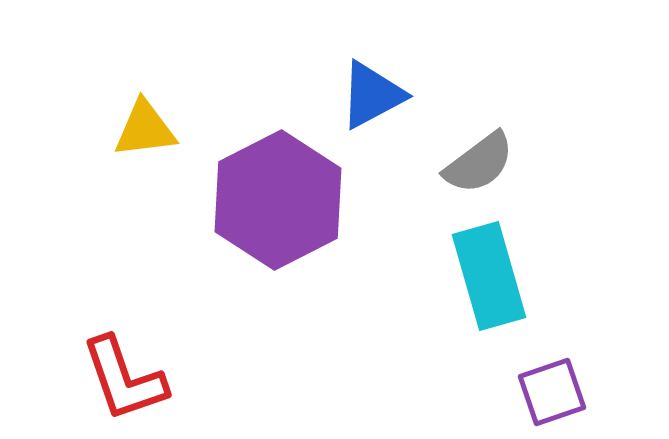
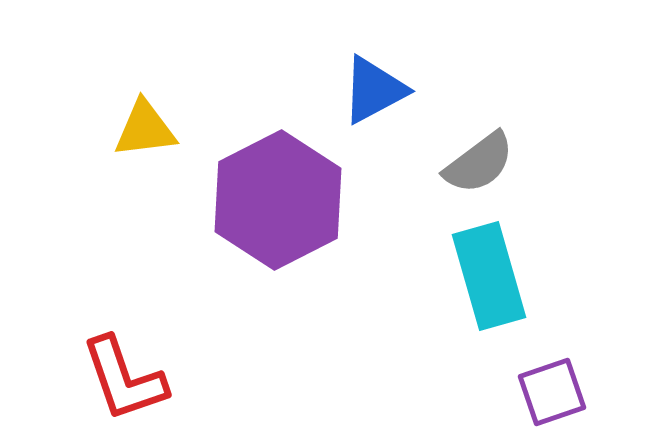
blue triangle: moved 2 px right, 5 px up
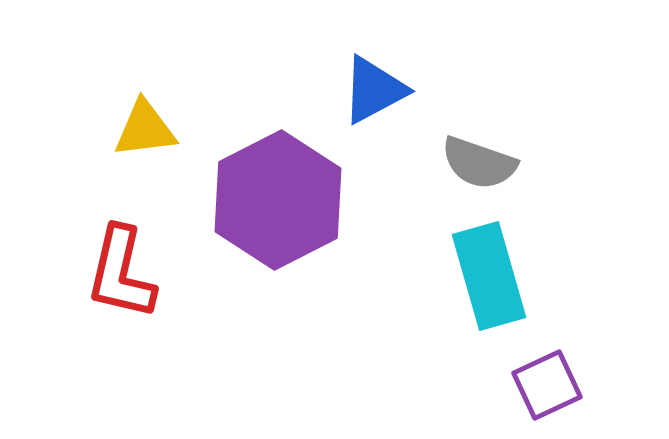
gray semicircle: rotated 56 degrees clockwise
red L-shape: moved 3 px left, 106 px up; rotated 32 degrees clockwise
purple square: moved 5 px left, 7 px up; rotated 6 degrees counterclockwise
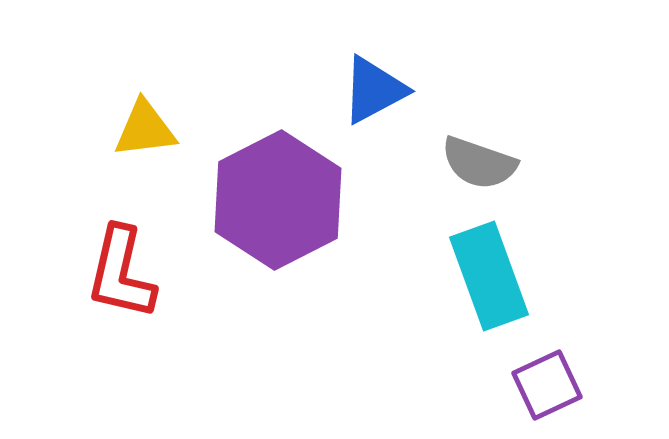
cyan rectangle: rotated 4 degrees counterclockwise
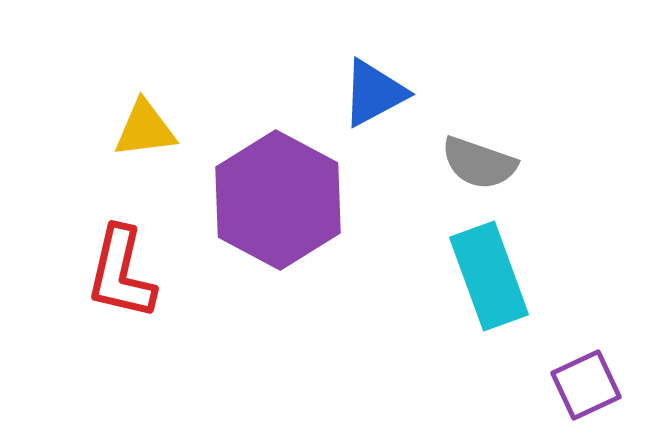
blue triangle: moved 3 px down
purple hexagon: rotated 5 degrees counterclockwise
purple square: moved 39 px right
